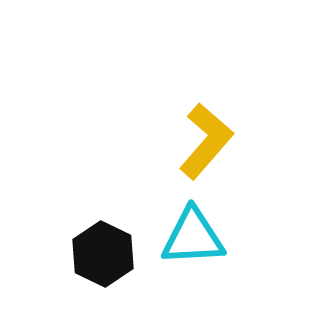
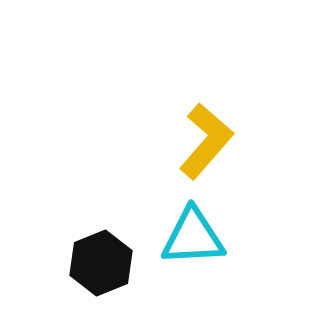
black hexagon: moved 2 px left, 9 px down; rotated 12 degrees clockwise
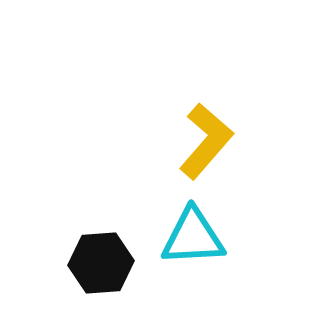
black hexagon: rotated 18 degrees clockwise
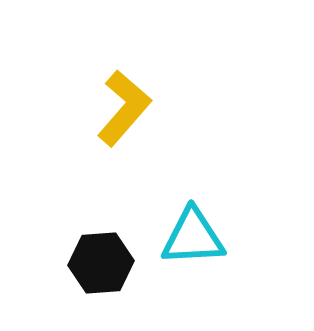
yellow L-shape: moved 82 px left, 33 px up
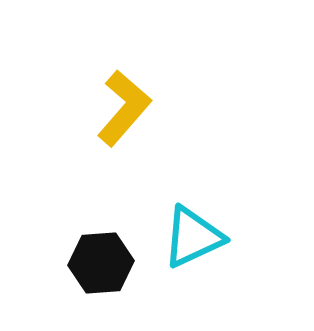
cyan triangle: rotated 22 degrees counterclockwise
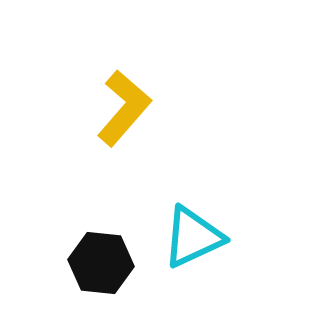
black hexagon: rotated 10 degrees clockwise
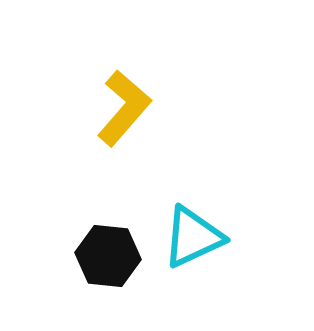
black hexagon: moved 7 px right, 7 px up
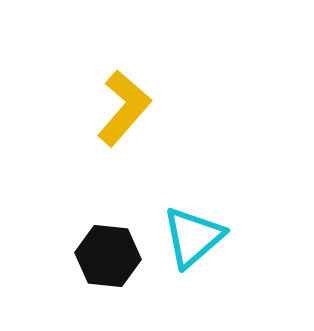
cyan triangle: rotated 16 degrees counterclockwise
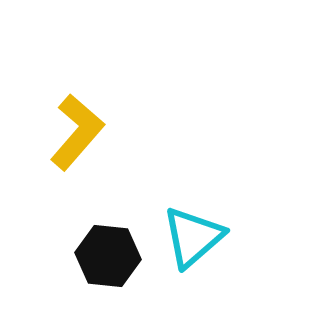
yellow L-shape: moved 47 px left, 24 px down
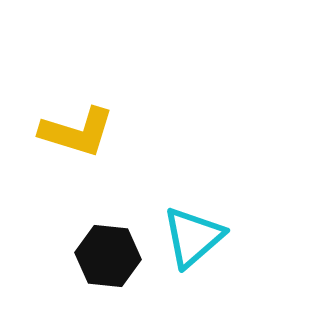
yellow L-shape: rotated 66 degrees clockwise
